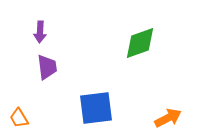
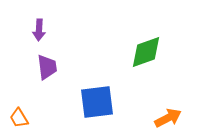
purple arrow: moved 1 px left, 2 px up
green diamond: moved 6 px right, 9 px down
blue square: moved 1 px right, 6 px up
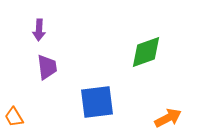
orange trapezoid: moved 5 px left, 1 px up
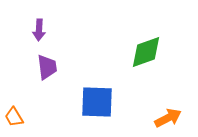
blue square: rotated 9 degrees clockwise
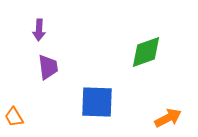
purple trapezoid: moved 1 px right
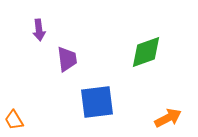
purple arrow: rotated 10 degrees counterclockwise
purple trapezoid: moved 19 px right, 8 px up
blue square: rotated 9 degrees counterclockwise
orange trapezoid: moved 3 px down
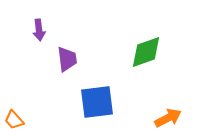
orange trapezoid: rotated 10 degrees counterclockwise
